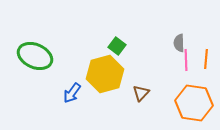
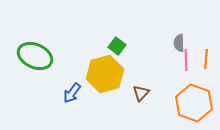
orange hexagon: rotated 12 degrees clockwise
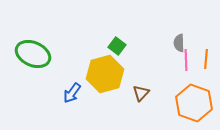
green ellipse: moved 2 px left, 2 px up
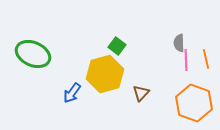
orange line: rotated 18 degrees counterclockwise
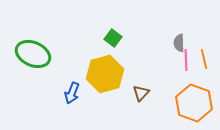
green square: moved 4 px left, 8 px up
orange line: moved 2 px left
blue arrow: rotated 15 degrees counterclockwise
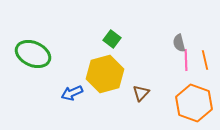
green square: moved 1 px left, 1 px down
gray semicircle: rotated 12 degrees counterclockwise
orange line: moved 1 px right, 1 px down
blue arrow: rotated 45 degrees clockwise
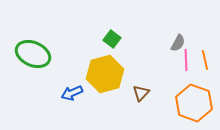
gray semicircle: moved 1 px left; rotated 138 degrees counterclockwise
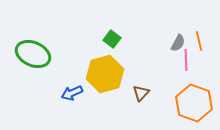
orange line: moved 6 px left, 19 px up
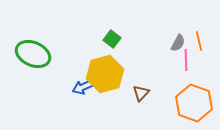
blue arrow: moved 11 px right, 6 px up
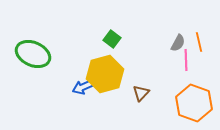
orange line: moved 1 px down
